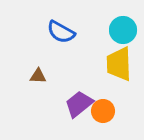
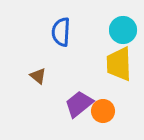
blue semicircle: rotated 64 degrees clockwise
brown triangle: rotated 36 degrees clockwise
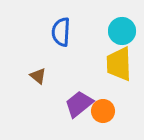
cyan circle: moved 1 px left, 1 px down
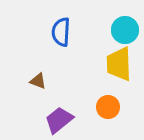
cyan circle: moved 3 px right, 1 px up
brown triangle: moved 5 px down; rotated 18 degrees counterclockwise
purple trapezoid: moved 20 px left, 16 px down
orange circle: moved 5 px right, 4 px up
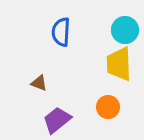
brown triangle: moved 1 px right, 2 px down
purple trapezoid: moved 2 px left
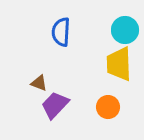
purple trapezoid: moved 2 px left, 15 px up; rotated 8 degrees counterclockwise
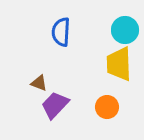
orange circle: moved 1 px left
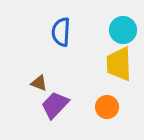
cyan circle: moved 2 px left
